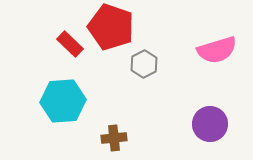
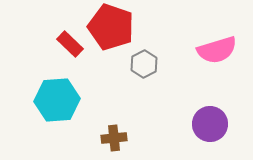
cyan hexagon: moved 6 px left, 1 px up
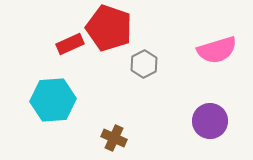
red pentagon: moved 2 px left, 1 px down
red rectangle: rotated 68 degrees counterclockwise
cyan hexagon: moved 4 px left
purple circle: moved 3 px up
brown cross: rotated 30 degrees clockwise
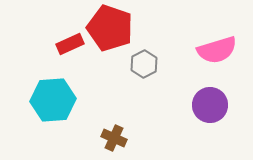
red pentagon: moved 1 px right
purple circle: moved 16 px up
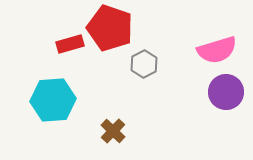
red rectangle: rotated 8 degrees clockwise
purple circle: moved 16 px right, 13 px up
brown cross: moved 1 px left, 7 px up; rotated 20 degrees clockwise
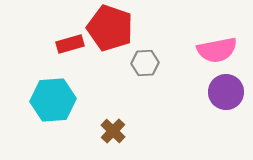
pink semicircle: rotated 6 degrees clockwise
gray hexagon: moved 1 px right, 1 px up; rotated 24 degrees clockwise
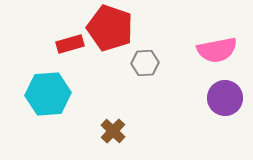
purple circle: moved 1 px left, 6 px down
cyan hexagon: moved 5 px left, 6 px up
